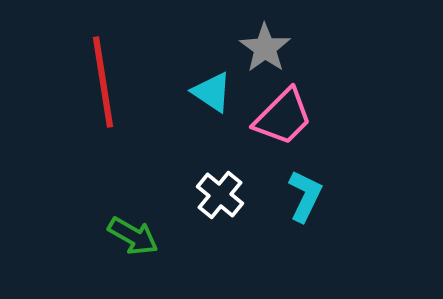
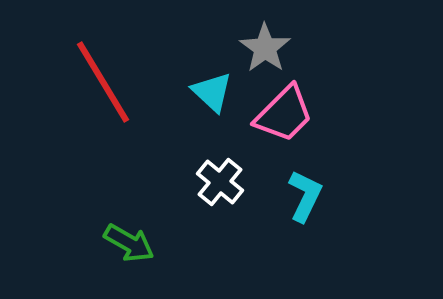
red line: rotated 22 degrees counterclockwise
cyan triangle: rotated 9 degrees clockwise
pink trapezoid: moved 1 px right, 3 px up
white cross: moved 13 px up
green arrow: moved 4 px left, 7 px down
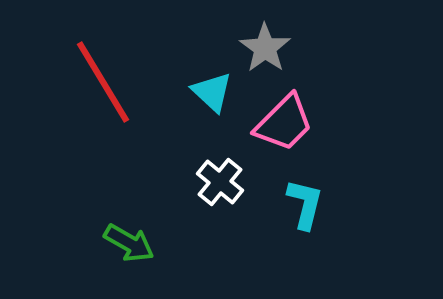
pink trapezoid: moved 9 px down
cyan L-shape: moved 8 px down; rotated 12 degrees counterclockwise
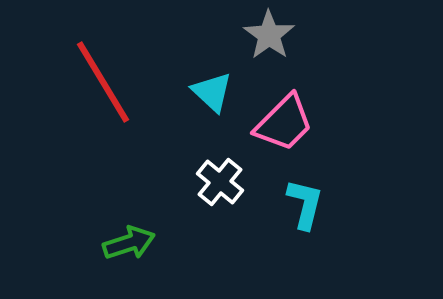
gray star: moved 4 px right, 13 px up
green arrow: rotated 48 degrees counterclockwise
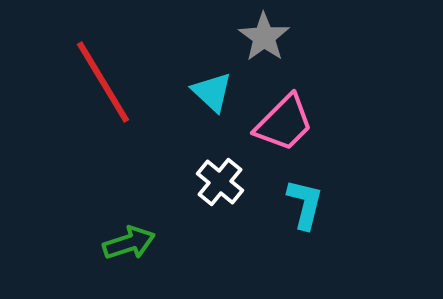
gray star: moved 5 px left, 2 px down
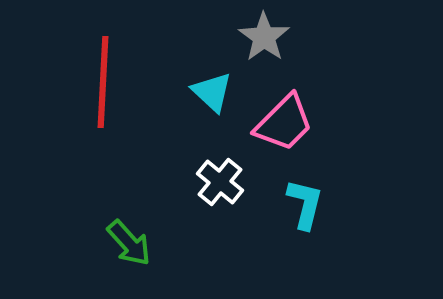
red line: rotated 34 degrees clockwise
green arrow: rotated 66 degrees clockwise
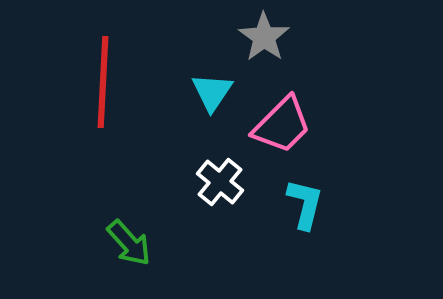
cyan triangle: rotated 21 degrees clockwise
pink trapezoid: moved 2 px left, 2 px down
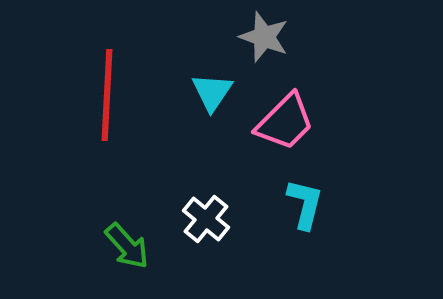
gray star: rotated 15 degrees counterclockwise
red line: moved 4 px right, 13 px down
pink trapezoid: moved 3 px right, 3 px up
white cross: moved 14 px left, 37 px down
green arrow: moved 2 px left, 3 px down
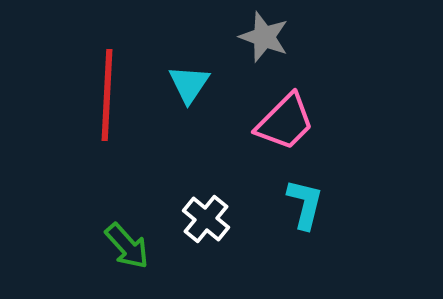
cyan triangle: moved 23 px left, 8 px up
